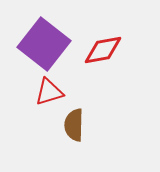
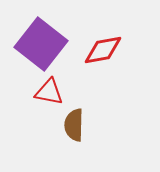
purple square: moved 3 px left
red triangle: rotated 28 degrees clockwise
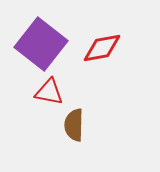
red diamond: moved 1 px left, 2 px up
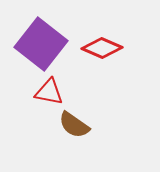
red diamond: rotated 33 degrees clockwise
brown semicircle: rotated 56 degrees counterclockwise
